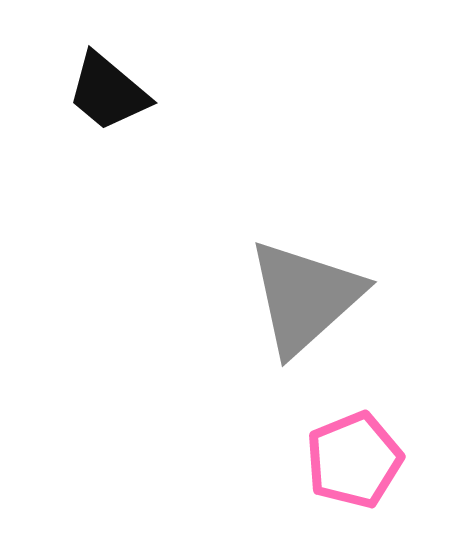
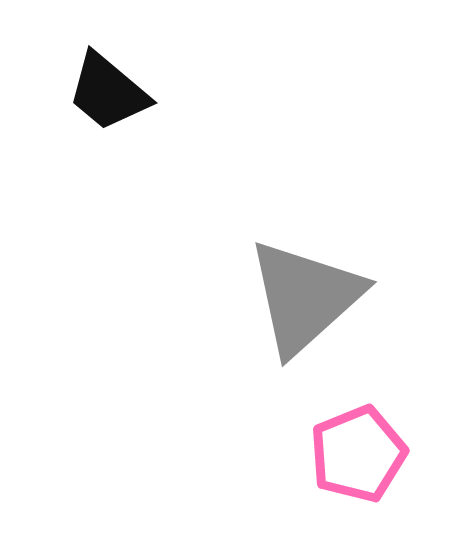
pink pentagon: moved 4 px right, 6 px up
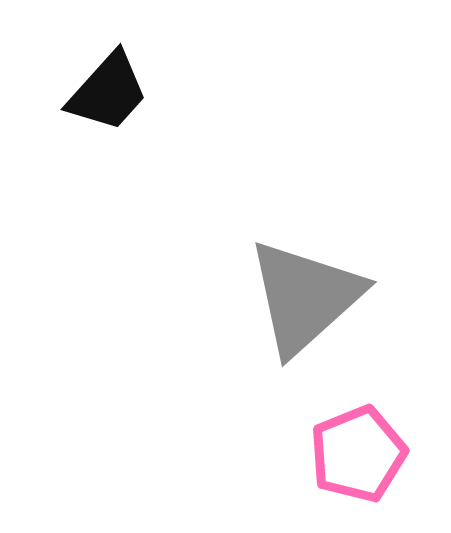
black trapezoid: rotated 88 degrees counterclockwise
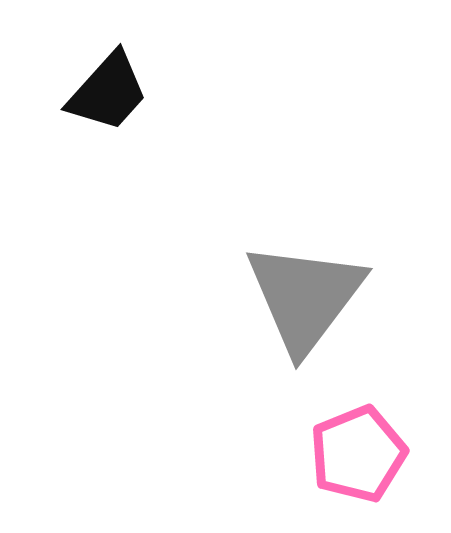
gray triangle: rotated 11 degrees counterclockwise
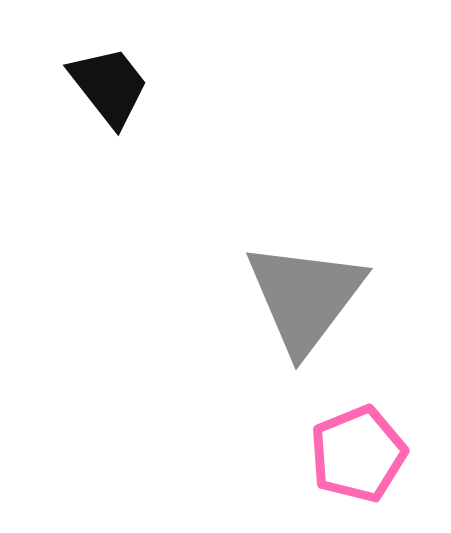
black trapezoid: moved 1 px right, 6 px up; rotated 80 degrees counterclockwise
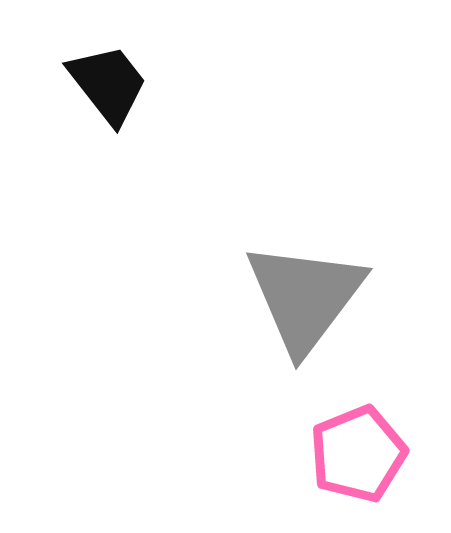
black trapezoid: moved 1 px left, 2 px up
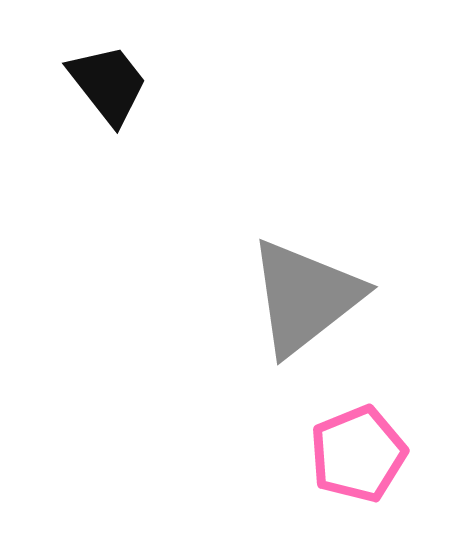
gray triangle: rotated 15 degrees clockwise
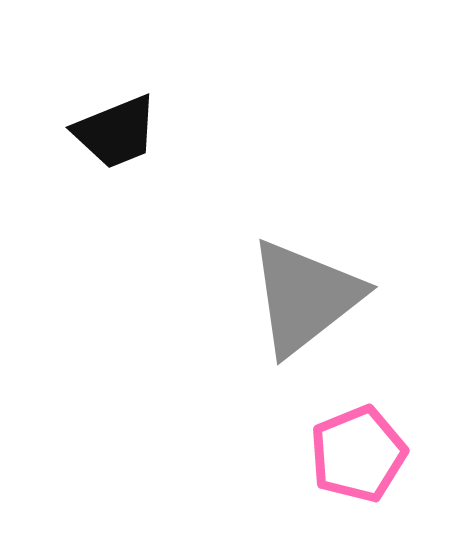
black trapezoid: moved 8 px right, 48 px down; rotated 106 degrees clockwise
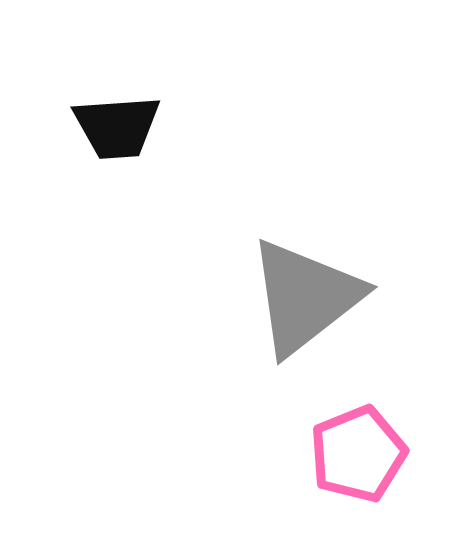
black trapezoid: moved 1 px right, 5 px up; rotated 18 degrees clockwise
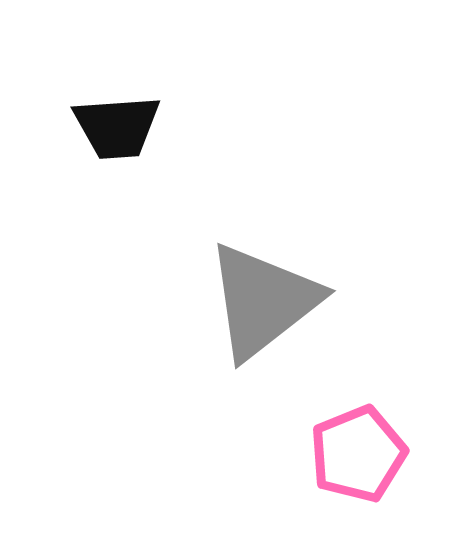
gray triangle: moved 42 px left, 4 px down
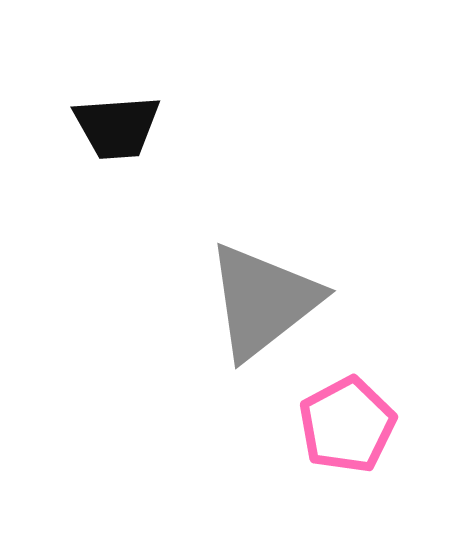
pink pentagon: moved 11 px left, 29 px up; rotated 6 degrees counterclockwise
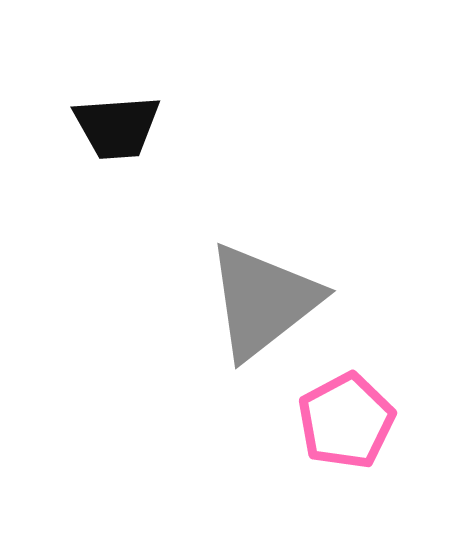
pink pentagon: moved 1 px left, 4 px up
